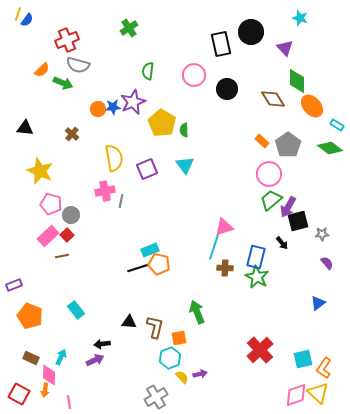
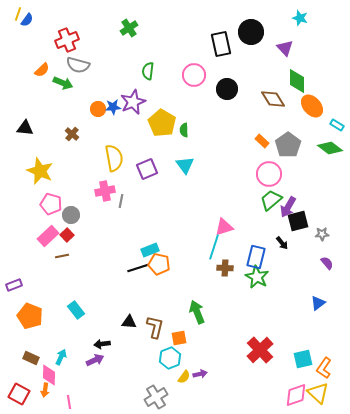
yellow semicircle at (182, 377): moved 2 px right; rotated 80 degrees clockwise
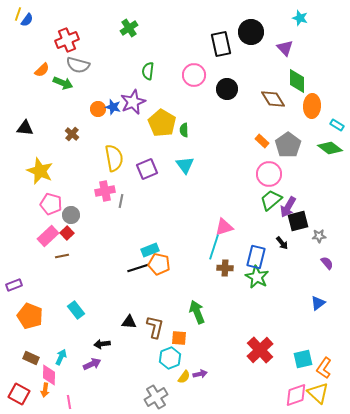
orange ellipse at (312, 106): rotated 45 degrees clockwise
blue star at (113, 107): rotated 21 degrees clockwise
gray star at (322, 234): moved 3 px left, 2 px down
red square at (67, 235): moved 2 px up
orange square at (179, 338): rotated 14 degrees clockwise
purple arrow at (95, 360): moved 3 px left, 4 px down
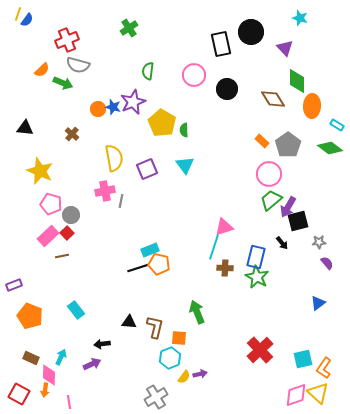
gray star at (319, 236): moved 6 px down
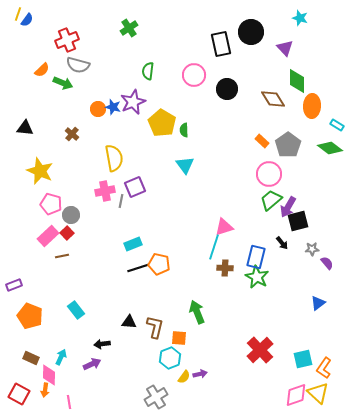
purple square at (147, 169): moved 12 px left, 18 px down
gray star at (319, 242): moved 7 px left, 7 px down
cyan rectangle at (150, 250): moved 17 px left, 6 px up
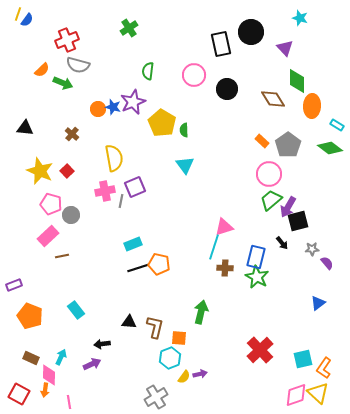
red square at (67, 233): moved 62 px up
green arrow at (197, 312): moved 4 px right; rotated 35 degrees clockwise
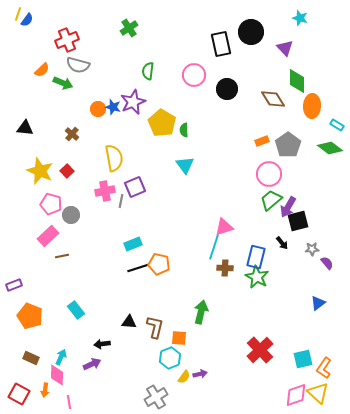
orange rectangle at (262, 141): rotated 64 degrees counterclockwise
pink diamond at (49, 375): moved 8 px right
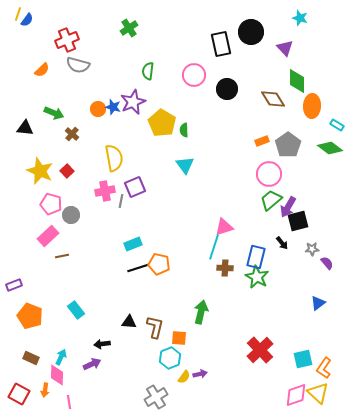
green arrow at (63, 83): moved 9 px left, 30 px down
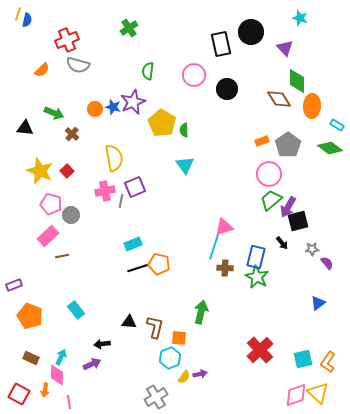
blue semicircle at (27, 20): rotated 24 degrees counterclockwise
brown diamond at (273, 99): moved 6 px right
orange circle at (98, 109): moved 3 px left
orange L-shape at (324, 368): moved 4 px right, 6 px up
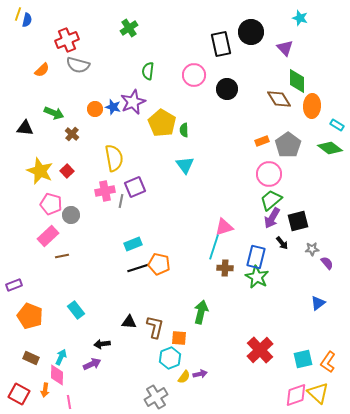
purple arrow at (288, 207): moved 16 px left, 11 px down
